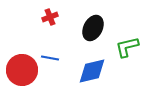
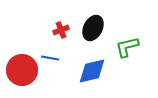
red cross: moved 11 px right, 13 px down
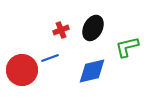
blue line: rotated 30 degrees counterclockwise
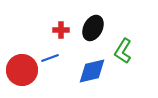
red cross: rotated 21 degrees clockwise
green L-shape: moved 4 px left, 4 px down; rotated 45 degrees counterclockwise
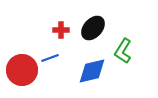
black ellipse: rotated 15 degrees clockwise
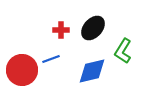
blue line: moved 1 px right, 1 px down
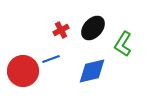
red cross: rotated 28 degrees counterclockwise
green L-shape: moved 7 px up
red circle: moved 1 px right, 1 px down
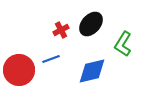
black ellipse: moved 2 px left, 4 px up
red circle: moved 4 px left, 1 px up
